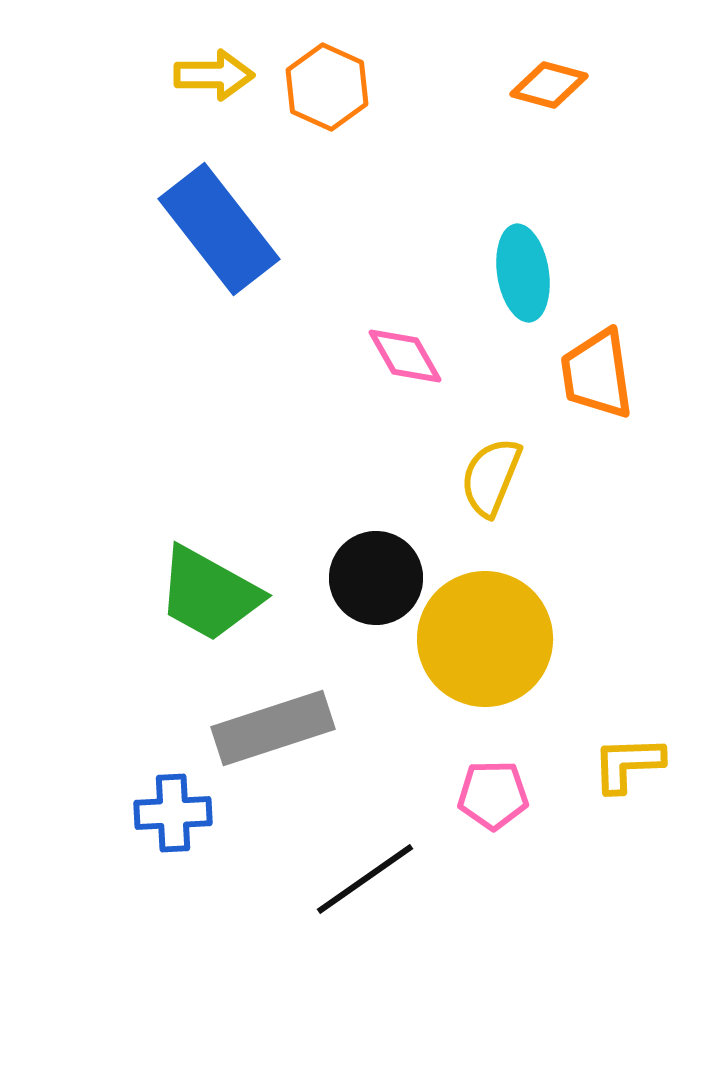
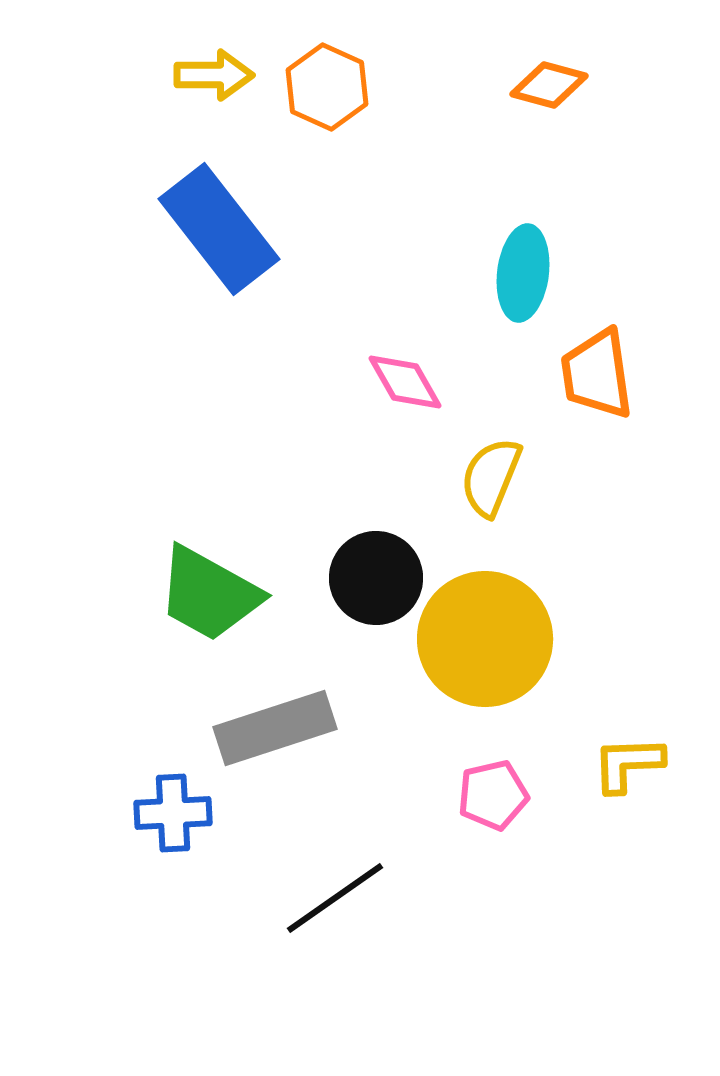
cyan ellipse: rotated 16 degrees clockwise
pink diamond: moved 26 px down
gray rectangle: moved 2 px right
pink pentagon: rotated 12 degrees counterclockwise
black line: moved 30 px left, 19 px down
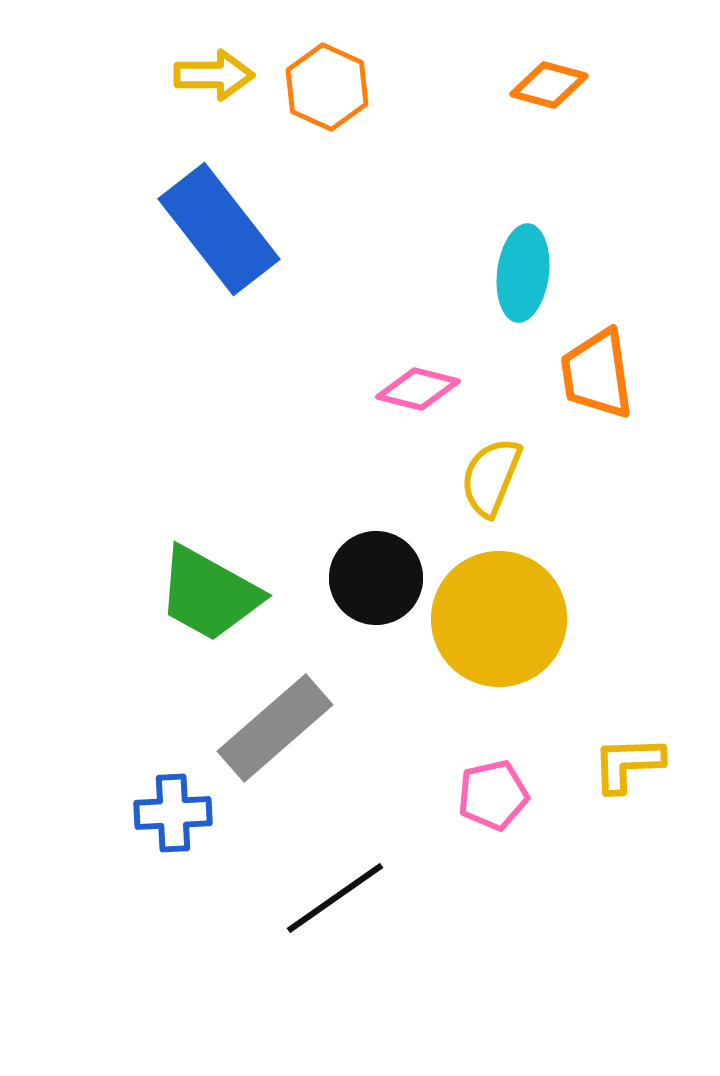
pink diamond: moved 13 px right, 7 px down; rotated 46 degrees counterclockwise
yellow circle: moved 14 px right, 20 px up
gray rectangle: rotated 23 degrees counterclockwise
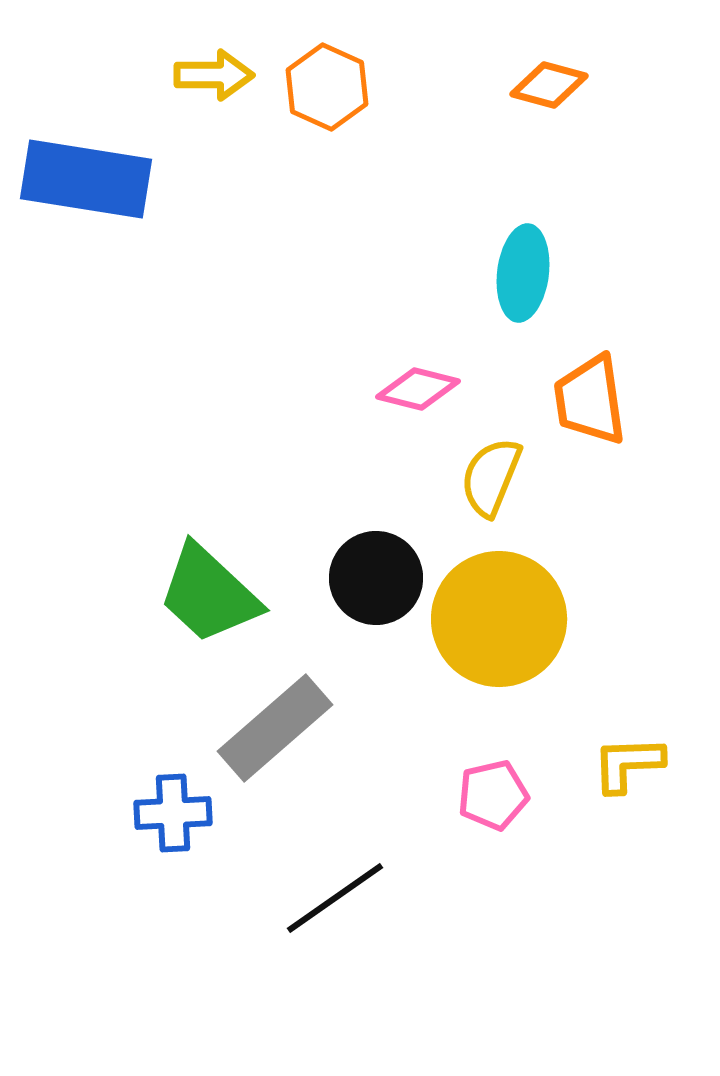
blue rectangle: moved 133 px left, 50 px up; rotated 43 degrees counterclockwise
orange trapezoid: moved 7 px left, 26 px down
green trapezoid: rotated 14 degrees clockwise
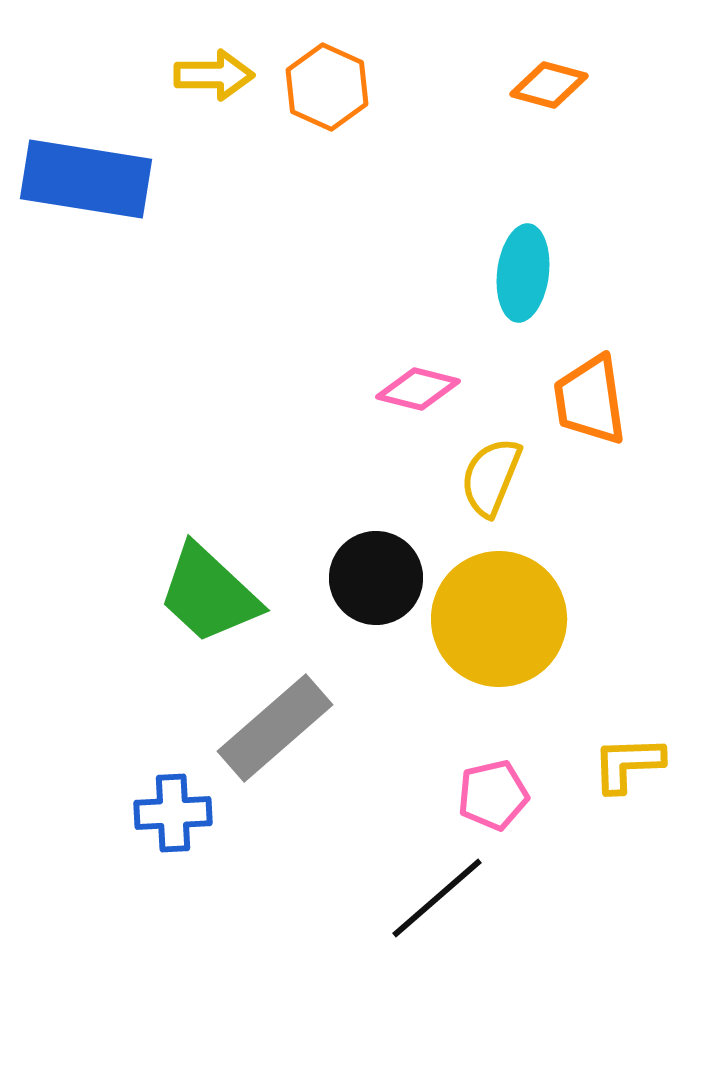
black line: moved 102 px right; rotated 6 degrees counterclockwise
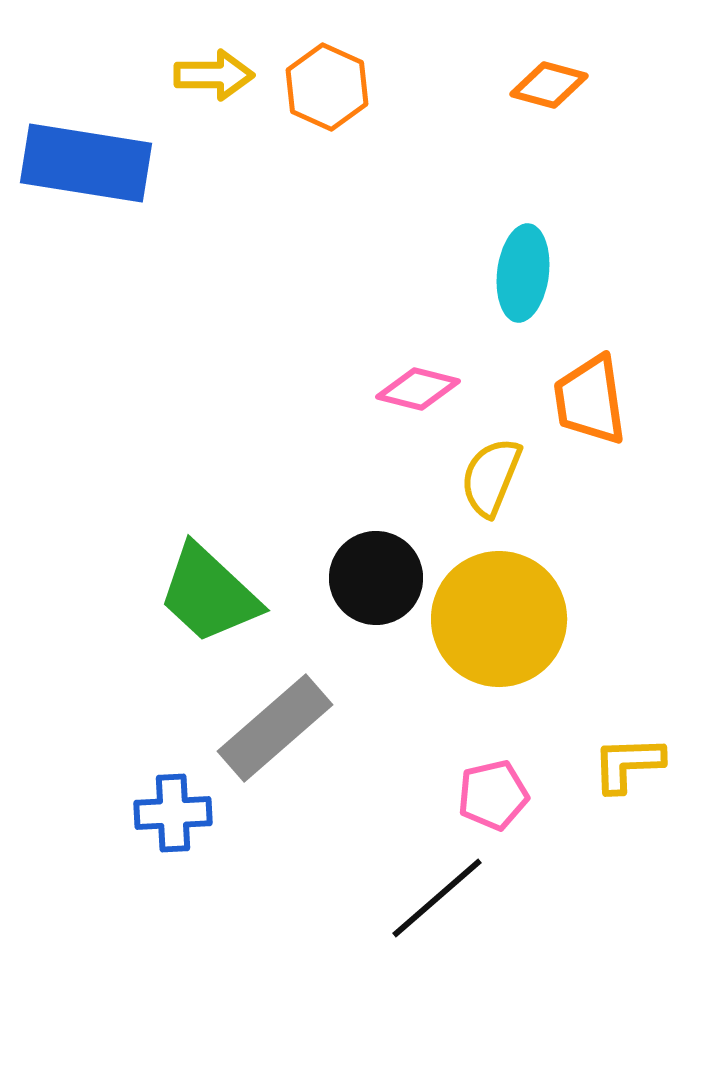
blue rectangle: moved 16 px up
